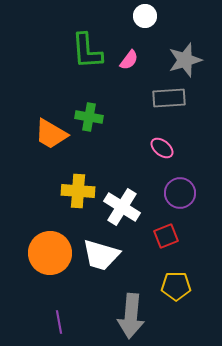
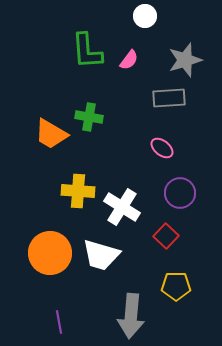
red square: rotated 25 degrees counterclockwise
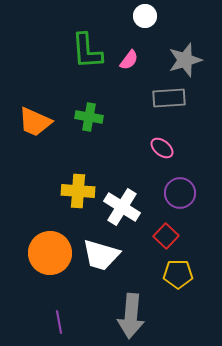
orange trapezoid: moved 16 px left, 12 px up; rotated 6 degrees counterclockwise
yellow pentagon: moved 2 px right, 12 px up
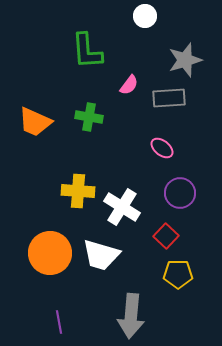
pink semicircle: moved 25 px down
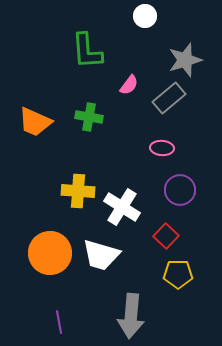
gray rectangle: rotated 36 degrees counterclockwise
pink ellipse: rotated 35 degrees counterclockwise
purple circle: moved 3 px up
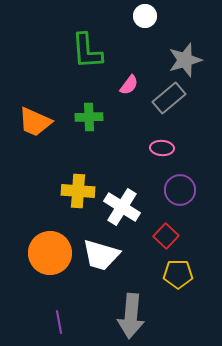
green cross: rotated 12 degrees counterclockwise
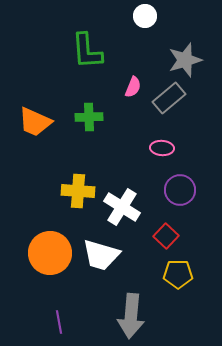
pink semicircle: moved 4 px right, 2 px down; rotated 15 degrees counterclockwise
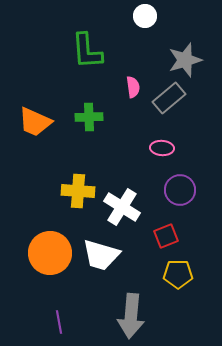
pink semicircle: rotated 30 degrees counterclockwise
red square: rotated 25 degrees clockwise
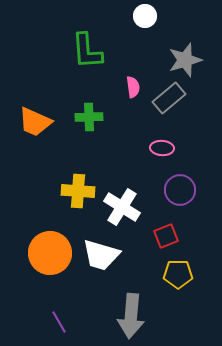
purple line: rotated 20 degrees counterclockwise
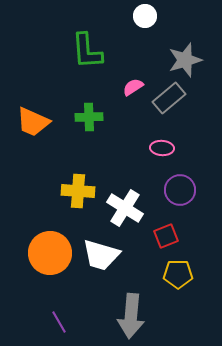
pink semicircle: rotated 115 degrees counterclockwise
orange trapezoid: moved 2 px left
white cross: moved 3 px right, 1 px down
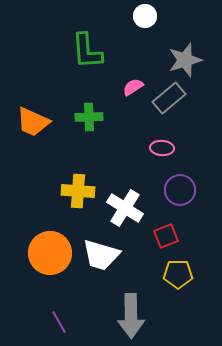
gray arrow: rotated 6 degrees counterclockwise
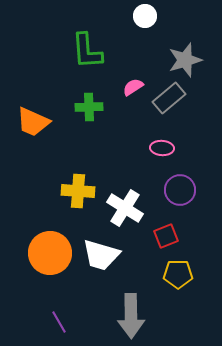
green cross: moved 10 px up
